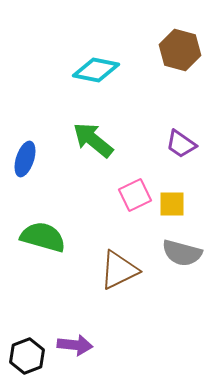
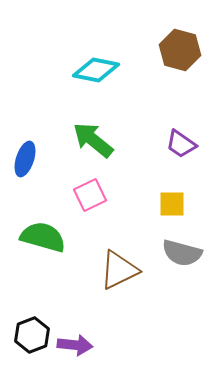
pink square: moved 45 px left
black hexagon: moved 5 px right, 21 px up
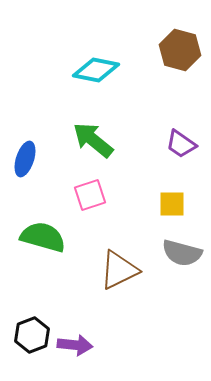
pink square: rotated 8 degrees clockwise
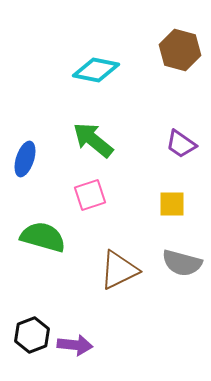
gray semicircle: moved 10 px down
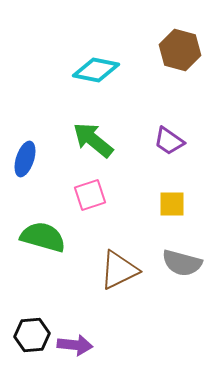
purple trapezoid: moved 12 px left, 3 px up
black hexagon: rotated 16 degrees clockwise
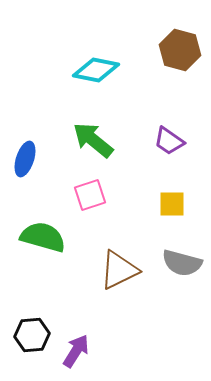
purple arrow: moved 1 px right, 6 px down; rotated 64 degrees counterclockwise
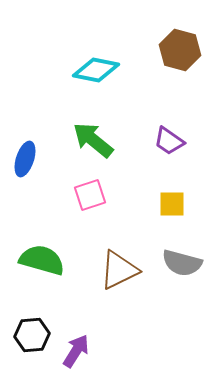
green semicircle: moved 1 px left, 23 px down
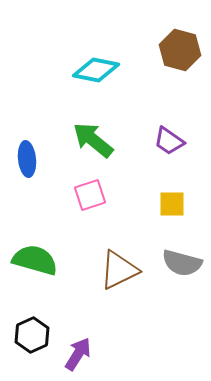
blue ellipse: moved 2 px right; rotated 24 degrees counterclockwise
green semicircle: moved 7 px left
black hexagon: rotated 20 degrees counterclockwise
purple arrow: moved 2 px right, 3 px down
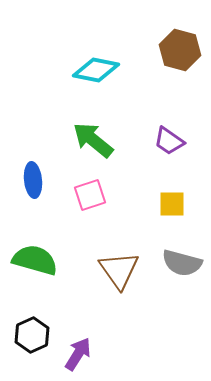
blue ellipse: moved 6 px right, 21 px down
brown triangle: rotated 39 degrees counterclockwise
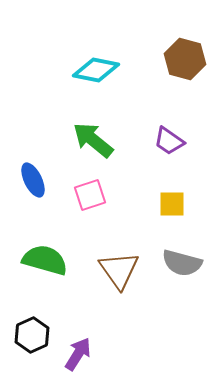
brown hexagon: moved 5 px right, 9 px down
blue ellipse: rotated 20 degrees counterclockwise
green semicircle: moved 10 px right
